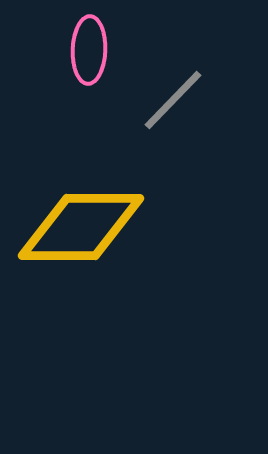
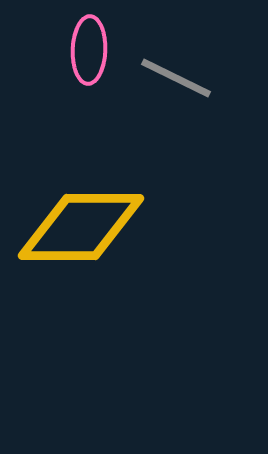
gray line: moved 3 px right, 22 px up; rotated 72 degrees clockwise
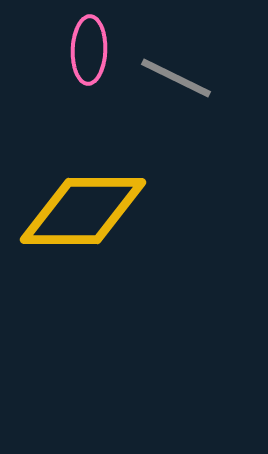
yellow diamond: moved 2 px right, 16 px up
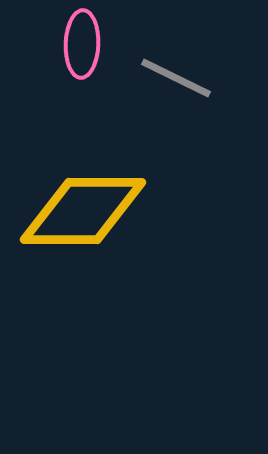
pink ellipse: moved 7 px left, 6 px up
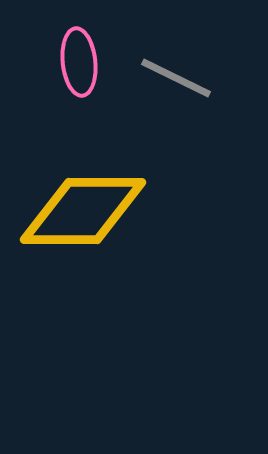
pink ellipse: moved 3 px left, 18 px down; rotated 8 degrees counterclockwise
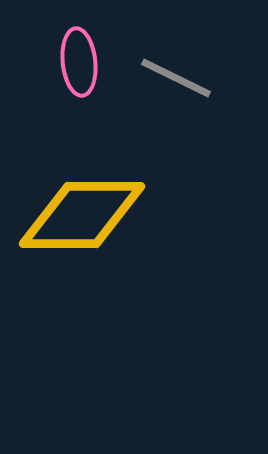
yellow diamond: moved 1 px left, 4 px down
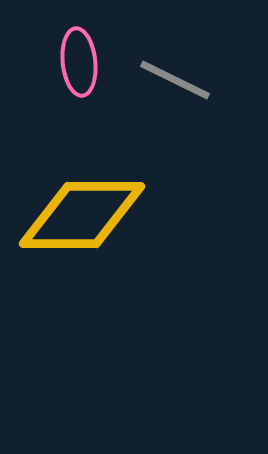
gray line: moved 1 px left, 2 px down
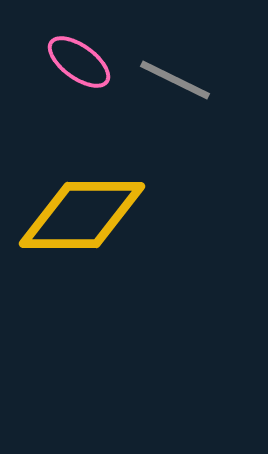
pink ellipse: rotated 48 degrees counterclockwise
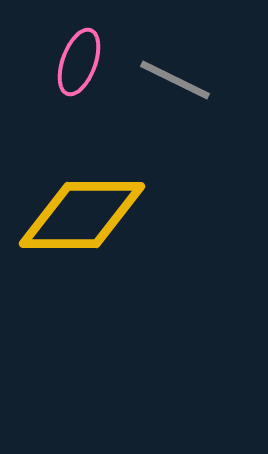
pink ellipse: rotated 74 degrees clockwise
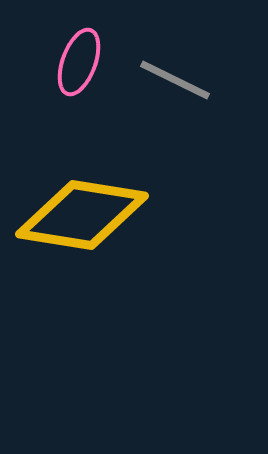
yellow diamond: rotated 9 degrees clockwise
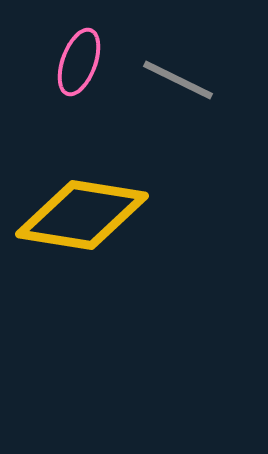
gray line: moved 3 px right
